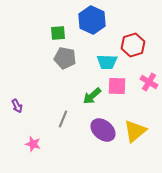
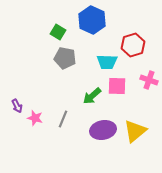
green square: moved 1 px up; rotated 35 degrees clockwise
pink cross: moved 2 px up; rotated 12 degrees counterclockwise
purple ellipse: rotated 50 degrees counterclockwise
pink star: moved 2 px right, 26 px up
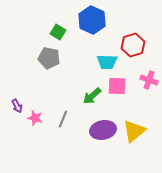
gray pentagon: moved 16 px left
yellow triangle: moved 1 px left
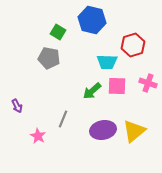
blue hexagon: rotated 12 degrees counterclockwise
pink cross: moved 1 px left, 3 px down
green arrow: moved 5 px up
pink star: moved 3 px right, 18 px down; rotated 14 degrees clockwise
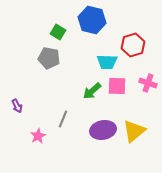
pink star: rotated 14 degrees clockwise
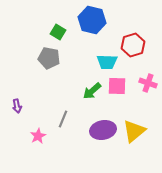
purple arrow: rotated 16 degrees clockwise
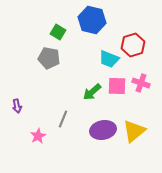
cyan trapezoid: moved 2 px right, 3 px up; rotated 20 degrees clockwise
pink cross: moved 7 px left
green arrow: moved 1 px down
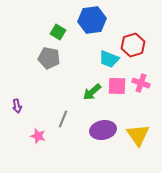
blue hexagon: rotated 20 degrees counterclockwise
yellow triangle: moved 4 px right, 4 px down; rotated 25 degrees counterclockwise
pink star: rotated 28 degrees counterclockwise
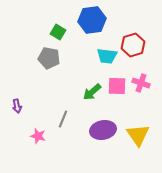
cyan trapezoid: moved 2 px left, 3 px up; rotated 15 degrees counterclockwise
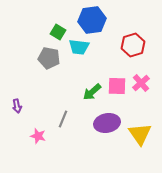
cyan trapezoid: moved 28 px left, 9 px up
pink cross: rotated 30 degrees clockwise
purple ellipse: moved 4 px right, 7 px up
yellow triangle: moved 2 px right, 1 px up
